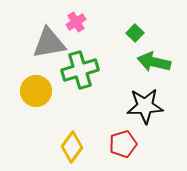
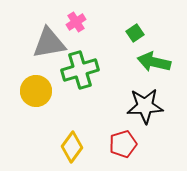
green square: rotated 12 degrees clockwise
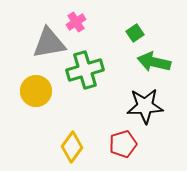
green cross: moved 5 px right
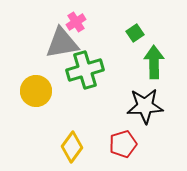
gray triangle: moved 13 px right
green arrow: rotated 76 degrees clockwise
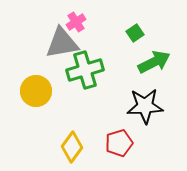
green arrow: rotated 64 degrees clockwise
red pentagon: moved 4 px left, 1 px up
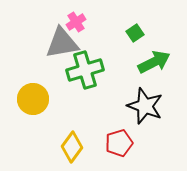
yellow circle: moved 3 px left, 8 px down
black star: rotated 24 degrees clockwise
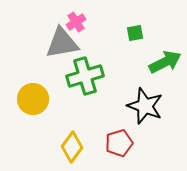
green square: rotated 24 degrees clockwise
green arrow: moved 11 px right
green cross: moved 6 px down
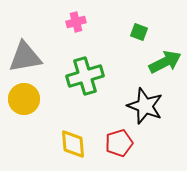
pink cross: rotated 18 degrees clockwise
green square: moved 4 px right, 1 px up; rotated 30 degrees clockwise
gray triangle: moved 37 px left, 14 px down
yellow circle: moved 9 px left
yellow diamond: moved 1 px right, 3 px up; rotated 40 degrees counterclockwise
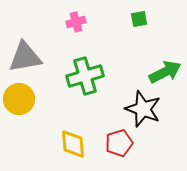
green square: moved 13 px up; rotated 30 degrees counterclockwise
green arrow: moved 10 px down
yellow circle: moved 5 px left
black star: moved 2 px left, 3 px down
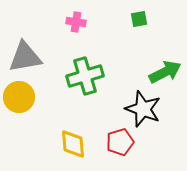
pink cross: rotated 24 degrees clockwise
yellow circle: moved 2 px up
red pentagon: moved 1 px right, 1 px up
